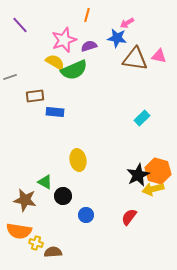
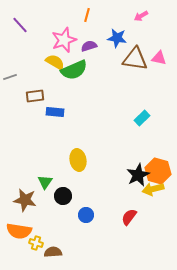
pink arrow: moved 14 px right, 7 px up
pink triangle: moved 2 px down
green triangle: rotated 35 degrees clockwise
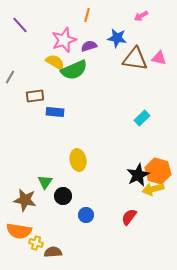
gray line: rotated 40 degrees counterclockwise
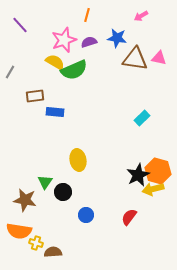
purple semicircle: moved 4 px up
gray line: moved 5 px up
black circle: moved 4 px up
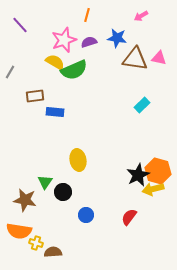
cyan rectangle: moved 13 px up
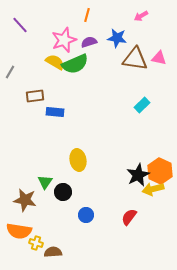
green semicircle: moved 1 px right, 6 px up
orange hexagon: moved 2 px right; rotated 10 degrees clockwise
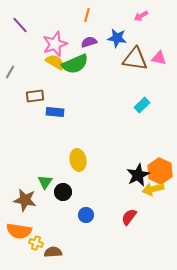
pink star: moved 9 px left, 4 px down
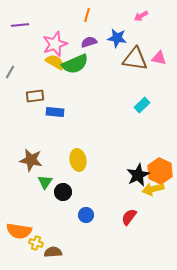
purple line: rotated 54 degrees counterclockwise
brown star: moved 6 px right, 40 px up
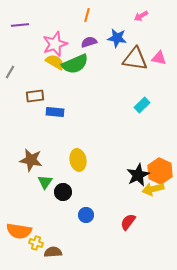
red semicircle: moved 1 px left, 5 px down
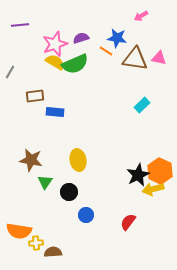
orange line: moved 19 px right, 36 px down; rotated 72 degrees counterclockwise
purple semicircle: moved 8 px left, 4 px up
black circle: moved 6 px right
yellow cross: rotated 24 degrees counterclockwise
